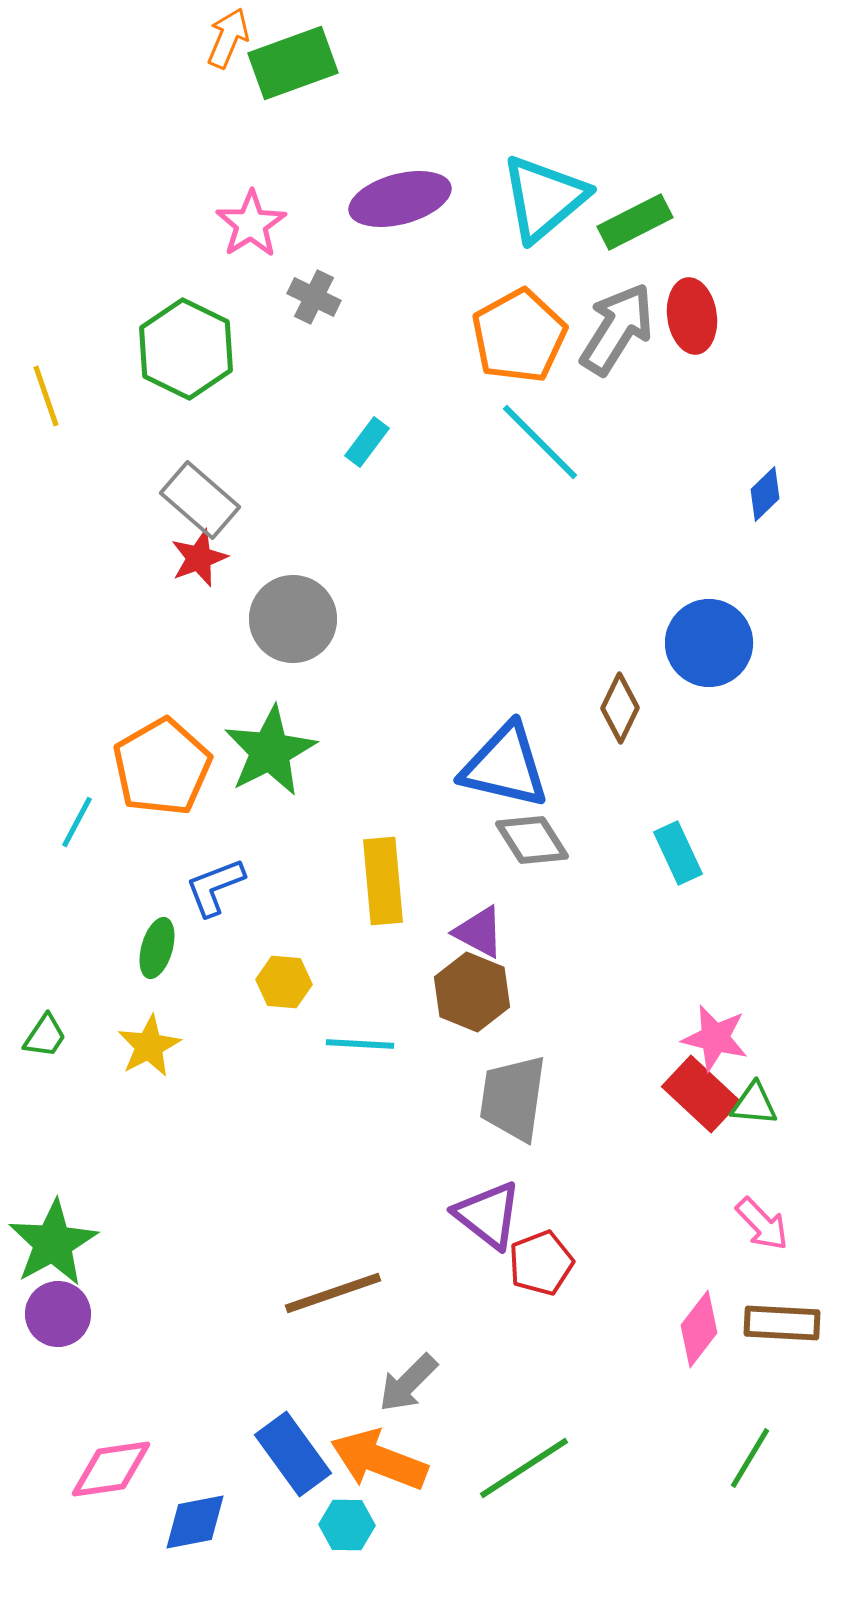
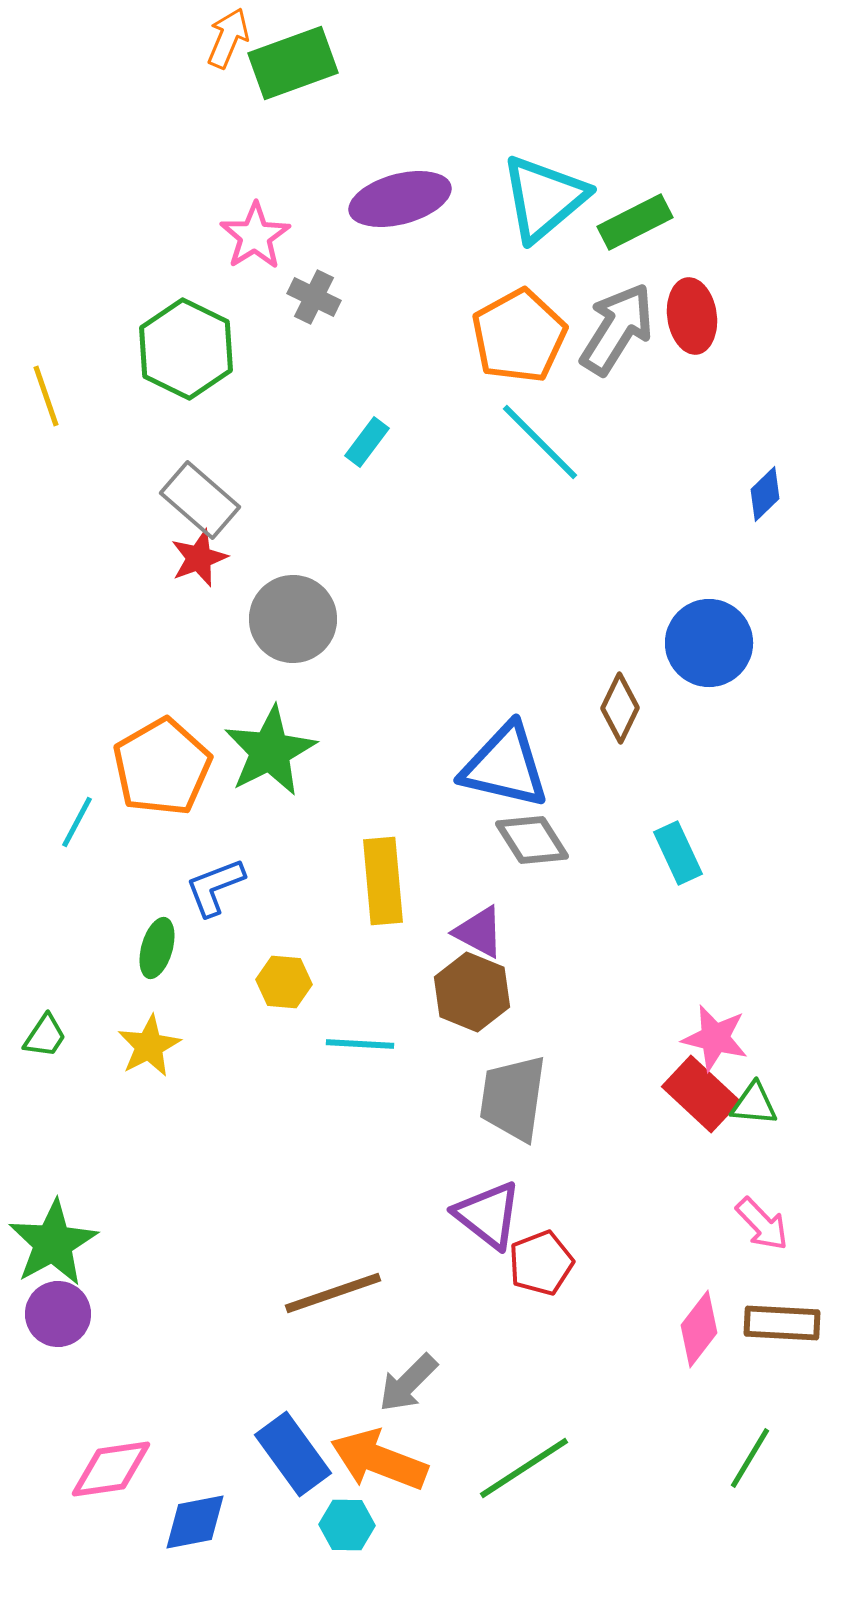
pink star at (251, 224): moved 4 px right, 12 px down
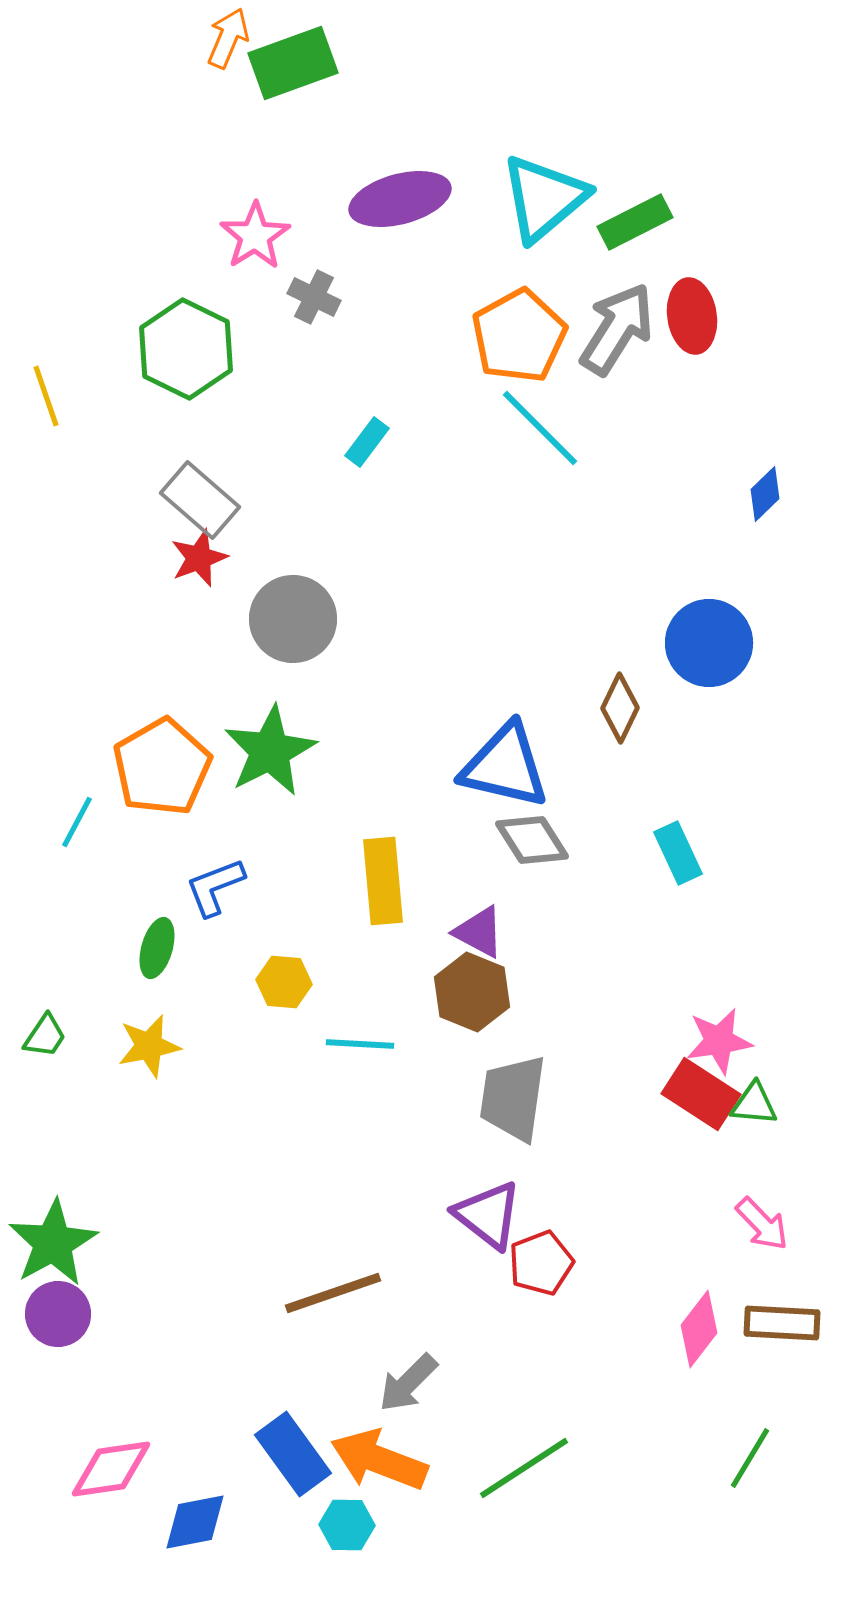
cyan line at (540, 442): moved 14 px up
pink star at (715, 1038): moved 4 px right, 3 px down; rotated 22 degrees counterclockwise
yellow star at (149, 1046): rotated 16 degrees clockwise
red rectangle at (701, 1094): rotated 10 degrees counterclockwise
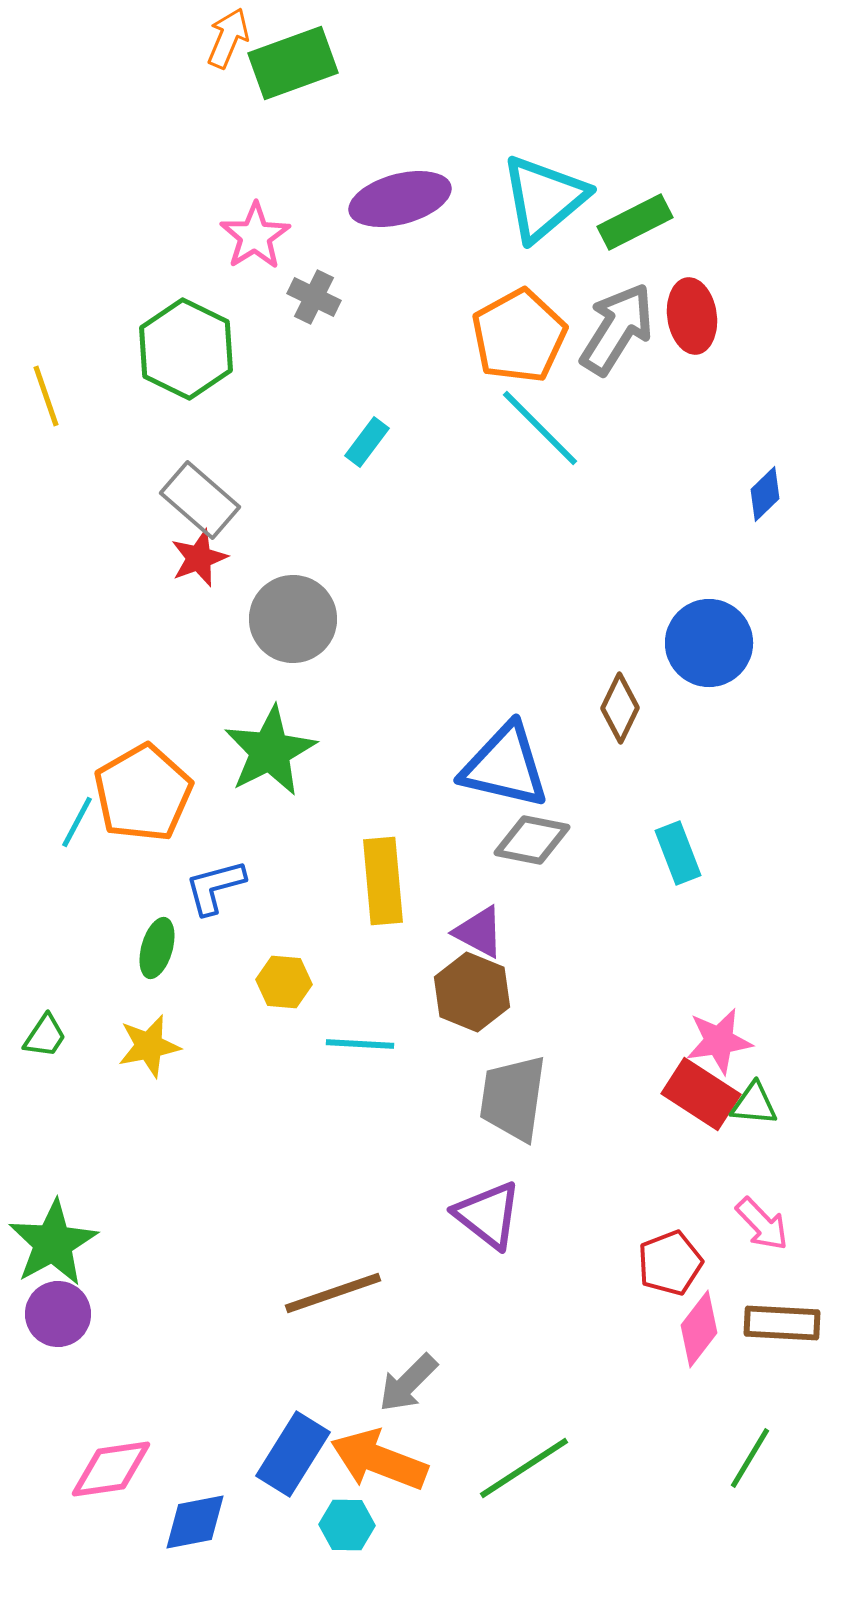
orange pentagon at (162, 767): moved 19 px left, 26 px down
gray diamond at (532, 840): rotated 46 degrees counterclockwise
cyan rectangle at (678, 853): rotated 4 degrees clockwise
blue L-shape at (215, 887): rotated 6 degrees clockwise
red pentagon at (541, 1263): moved 129 px right
blue rectangle at (293, 1454): rotated 68 degrees clockwise
